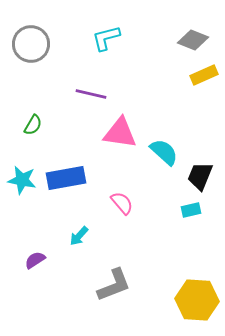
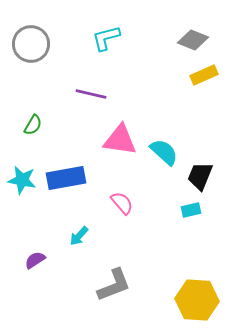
pink triangle: moved 7 px down
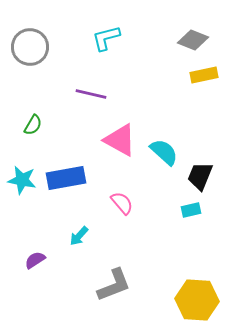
gray circle: moved 1 px left, 3 px down
yellow rectangle: rotated 12 degrees clockwise
pink triangle: rotated 21 degrees clockwise
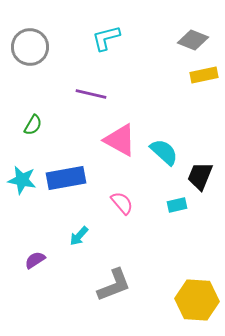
cyan rectangle: moved 14 px left, 5 px up
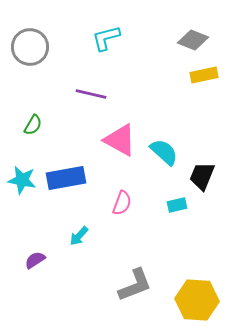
black trapezoid: moved 2 px right
pink semicircle: rotated 60 degrees clockwise
gray L-shape: moved 21 px right
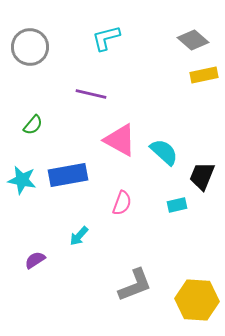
gray diamond: rotated 20 degrees clockwise
green semicircle: rotated 10 degrees clockwise
blue rectangle: moved 2 px right, 3 px up
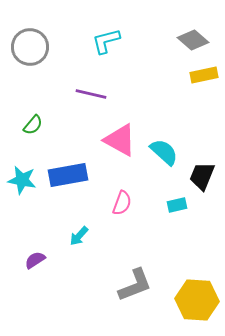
cyan L-shape: moved 3 px down
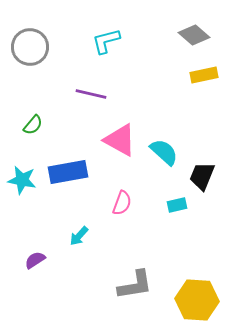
gray diamond: moved 1 px right, 5 px up
blue rectangle: moved 3 px up
gray L-shape: rotated 12 degrees clockwise
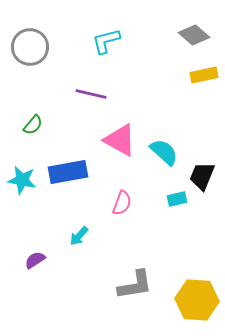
cyan rectangle: moved 6 px up
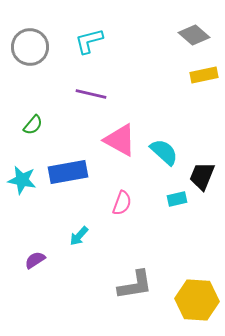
cyan L-shape: moved 17 px left
